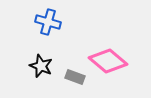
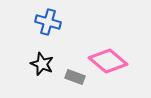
black star: moved 1 px right, 2 px up
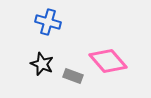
pink diamond: rotated 9 degrees clockwise
gray rectangle: moved 2 px left, 1 px up
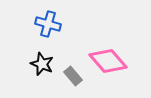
blue cross: moved 2 px down
gray rectangle: rotated 30 degrees clockwise
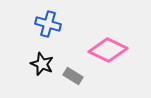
pink diamond: moved 11 px up; rotated 24 degrees counterclockwise
gray rectangle: rotated 18 degrees counterclockwise
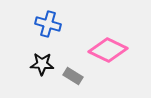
black star: rotated 20 degrees counterclockwise
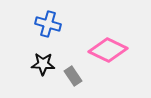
black star: moved 1 px right
gray rectangle: rotated 24 degrees clockwise
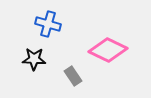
black star: moved 9 px left, 5 px up
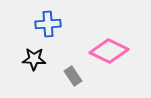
blue cross: rotated 20 degrees counterclockwise
pink diamond: moved 1 px right, 1 px down
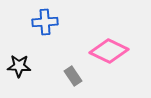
blue cross: moved 3 px left, 2 px up
black star: moved 15 px left, 7 px down
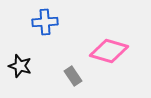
pink diamond: rotated 9 degrees counterclockwise
black star: moved 1 px right; rotated 15 degrees clockwise
